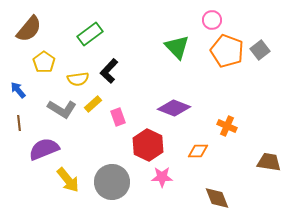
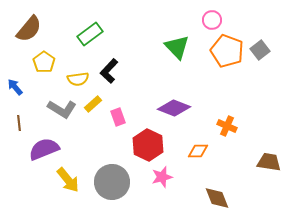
blue arrow: moved 3 px left, 3 px up
pink star: rotated 15 degrees counterclockwise
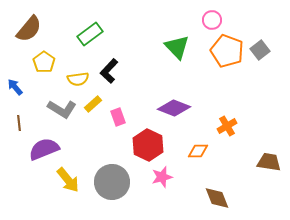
orange cross: rotated 36 degrees clockwise
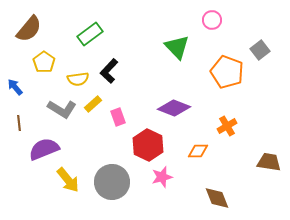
orange pentagon: moved 21 px down
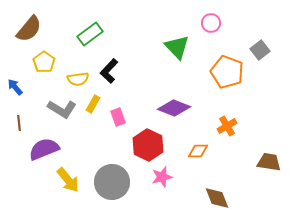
pink circle: moved 1 px left, 3 px down
yellow rectangle: rotated 18 degrees counterclockwise
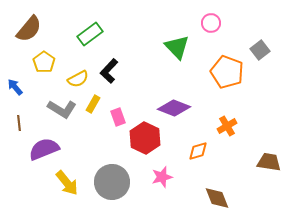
yellow semicircle: rotated 20 degrees counterclockwise
red hexagon: moved 3 px left, 7 px up
orange diamond: rotated 15 degrees counterclockwise
yellow arrow: moved 1 px left, 3 px down
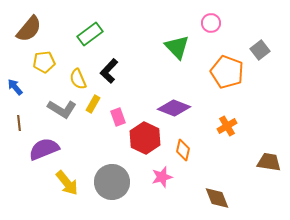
yellow pentagon: rotated 30 degrees clockwise
yellow semicircle: rotated 95 degrees clockwise
orange diamond: moved 15 px left, 1 px up; rotated 60 degrees counterclockwise
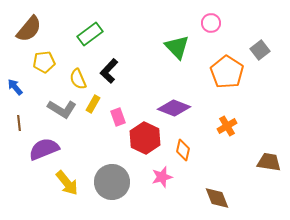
orange pentagon: rotated 12 degrees clockwise
